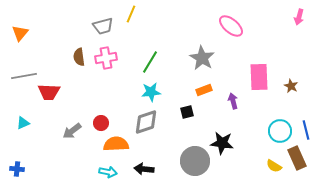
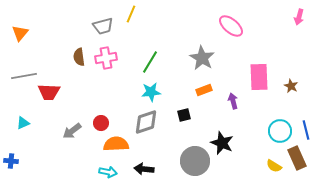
black square: moved 3 px left, 3 px down
black star: rotated 15 degrees clockwise
blue cross: moved 6 px left, 8 px up
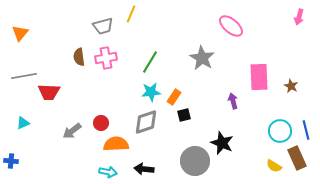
orange rectangle: moved 30 px left, 7 px down; rotated 35 degrees counterclockwise
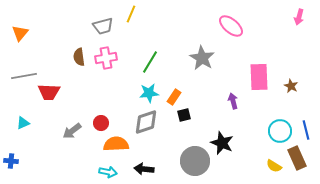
cyan star: moved 2 px left, 1 px down
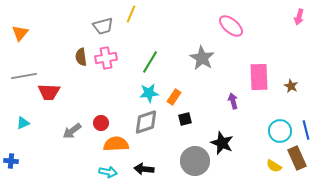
brown semicircle: moved 2 px right
black square: moved 1 px right, 4 px down
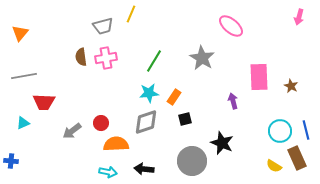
green line: moved 4 px right, 1 px up
red trapezoid: moved 5 px left, 10 px down
gray circle: moved 3 px left
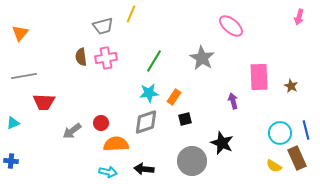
cyan triangle: moved 10 px left
cyan circle: moved 2 px down
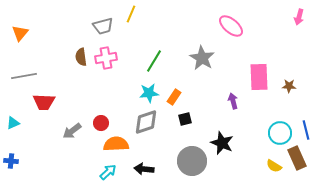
brown star: moved 2 px left; rotated 24 degrees counterclockwise
cyan arrow: rotated 54 degrees counterclockwise
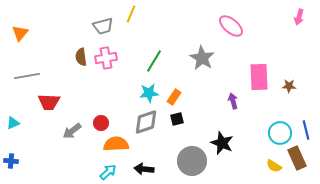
gray line: moved 3 px right
red trapezoid: moved 5 px right
black square: moved 8 px left
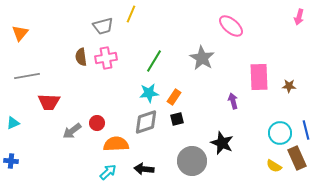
red circle: moved 4 px left
